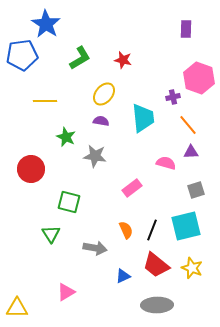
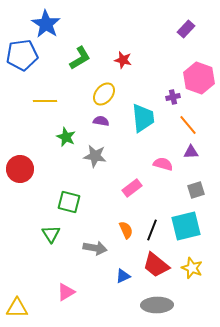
purple rectangle: rotated 42 degrees clockwise
pink semicircle: moved 3 px left, 1 px down
red circle: moved 11 px left
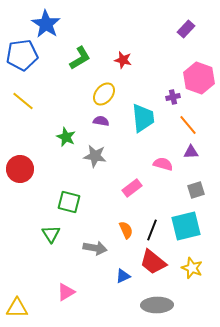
yellow line: moved 22 px left; rotated 40 degrees clockwise
red trapezoid: moved 3 px left, 3 px up
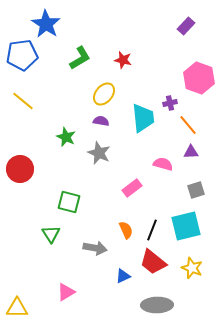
purple rectangle: moved 3 px up
purple cross: moved 3 px left, 6 px down
gray star: moved 4 px right, 3 px up; rotated 15 degrees clockwise
